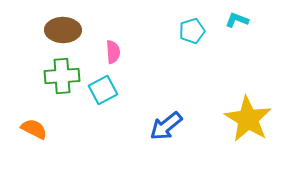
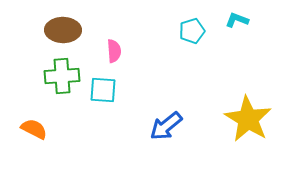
pink semicircle: moved 1 px right, 1 px up
cyan square: rotated 32 degrees clockwise
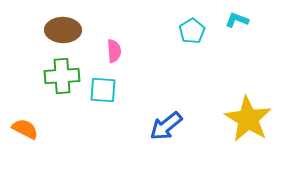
cyan pentagon: rotated 15 degrees counterclockwise
orange semicircle: moved 9 px left
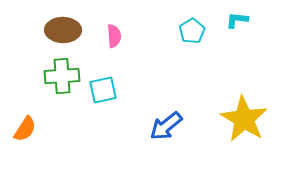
cyan L-shape: rotated 15 degrees counterclockwise
pink semicircle: moved 15 px up
cyan square: rotated 16 degrees counterclockwise
yellow star: moved 4 px left
orange semicircle: rotated 96 degrees clockwise
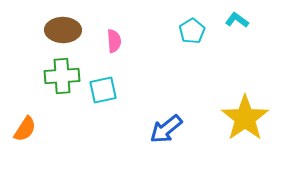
cyan L-shape: rotated 30 degrees clockwise
pink semicircle: moved 5 px down
yellow star: moved 1 px right, 1 px up; rotated 6 degrees clockwise
blue arrow: moved 3 px down
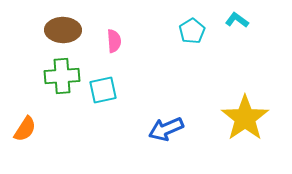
blue arrow: rotated 16 degrees clockwise
